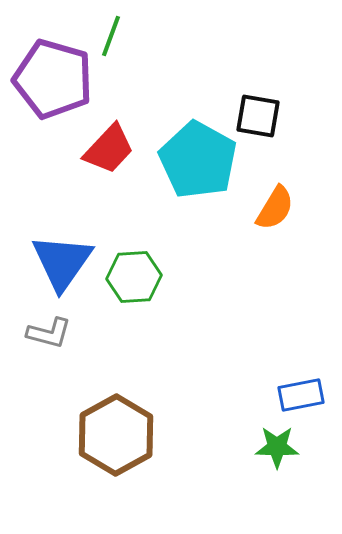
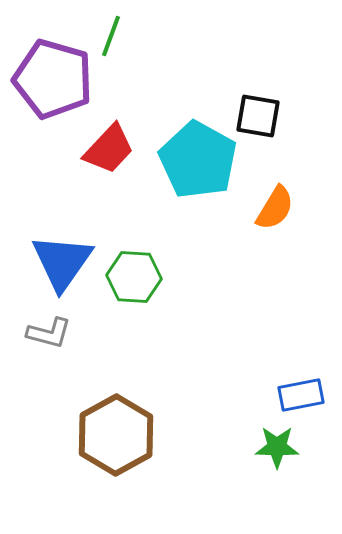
green hexagon: rotated 8 degrees clockwise
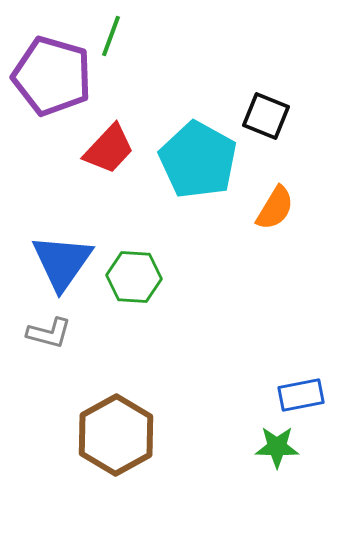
purple pentagon: moved 1 px left, 3 px up
black square: moved 8 px right; rotated 12 degrees clockwise
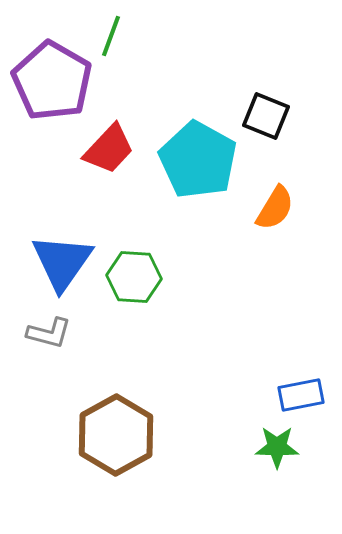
purple pentagon: moved 5 px down; rotated 14 degrees clockwise
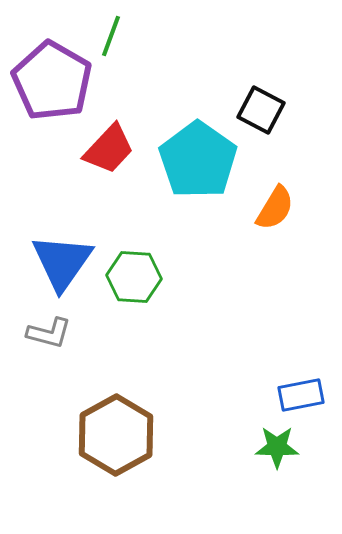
black square: moved 5 px left, 6 px up; rotated 6 degrees clockwise
cyan pentagon: rotated 6 degrees clockwise
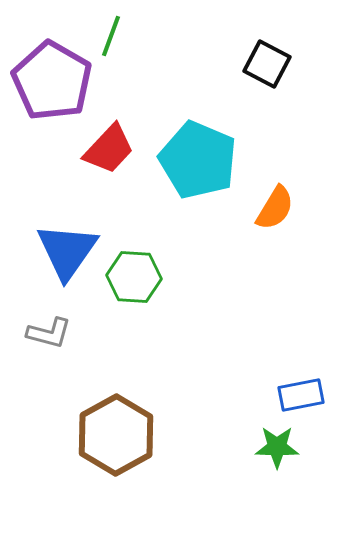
black square: moved 6 px right, 46 px up
cyan pentagon: rotated 12 degrees counterclockwise
blue triangle: moved 5 px right, 11 px up
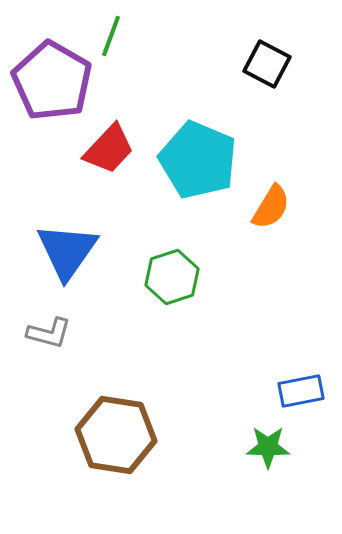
orange semicircle: moved 4 px left, 1 px up
green hexagon: moved 38 px right; rotated 22 degrees counterclockwise
blue rectangle: moved 4 px up
brown hexagon: rotated 22 degrees counterclockwise
green star: moved 9 px left
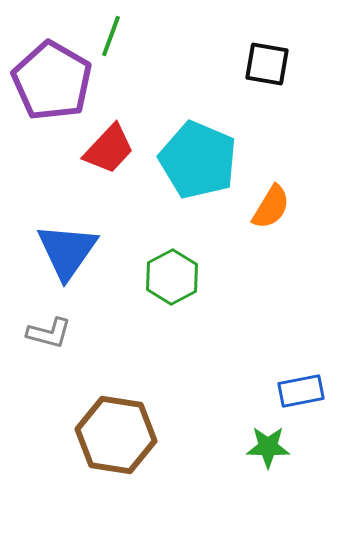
black square: rotated 18 degrees counterclockwise
green hexagon: rotated 10 degrees counterclockwise
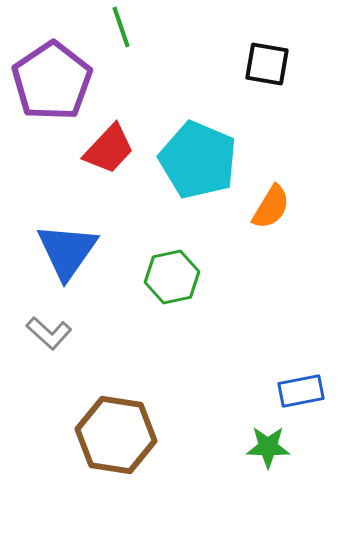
green line: moved 10 px right, 9 px up; rotated 39 degrees counterclockwise
purple pentagon: rotated 8 degrees clockwise
green hexagon: rotated 16 degrees clockwise
gray L-shape: rotated 27 degrees clockwise
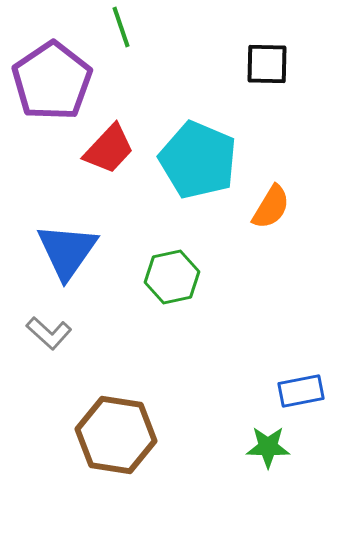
black square: rotated 9 degrees counterclockwise
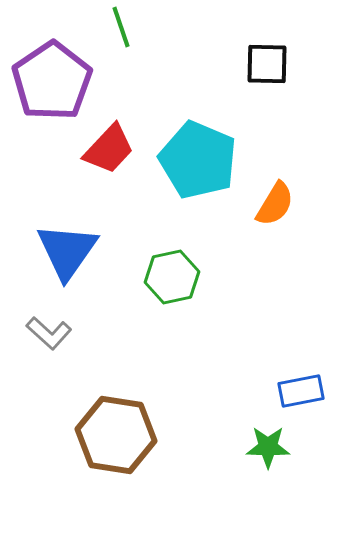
orange semicircle: moved 4 px right, 3 px up
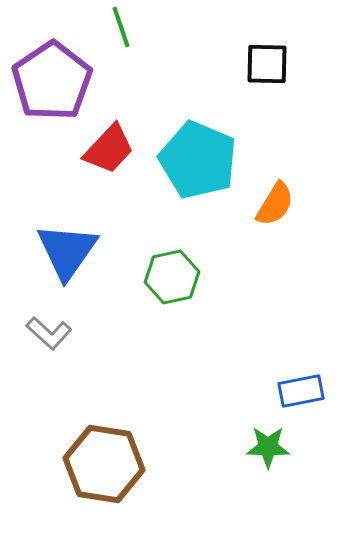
brown hexagon: moved 12 px left, 29 px down
